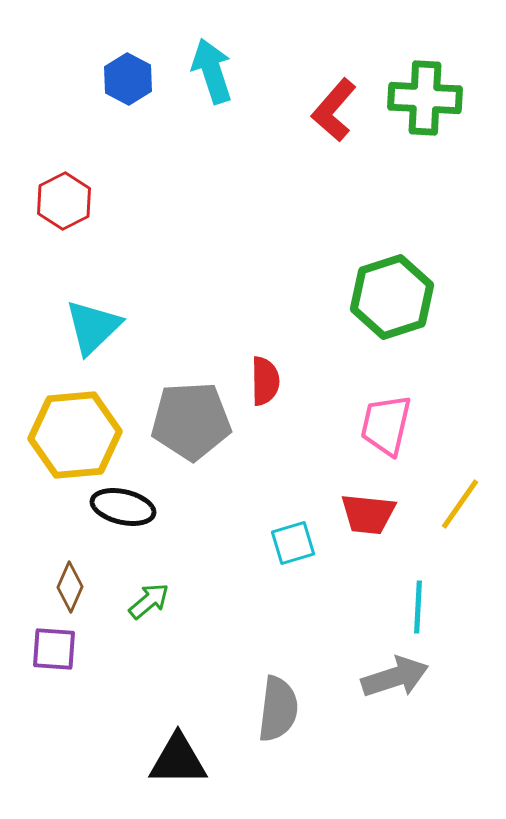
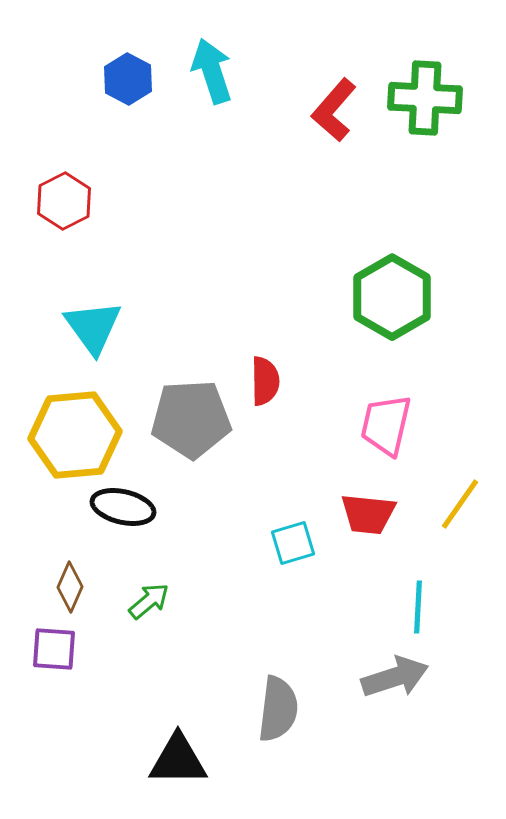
green hexagon: rotated 12 degrees counterclockwise
cyan triangle: rotated 22 degrees counterclockwise
gray pentagon: moved 2 px up
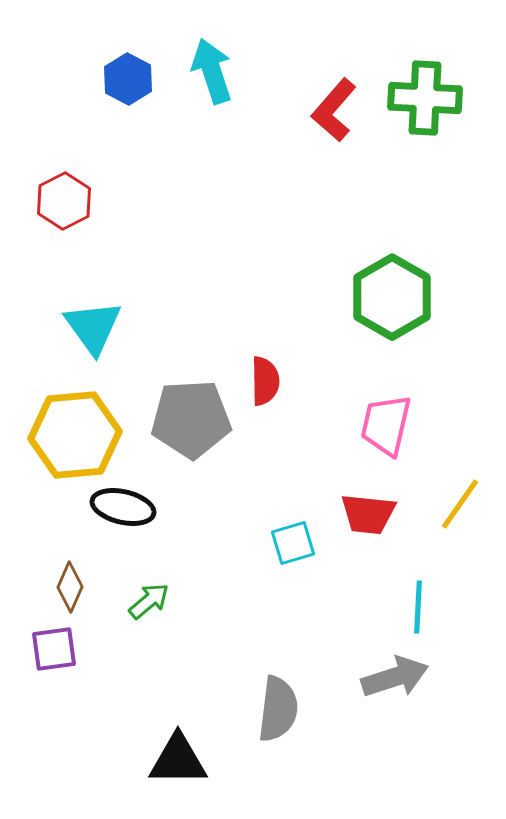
purple square: rotated 12 degrees counterclockwise
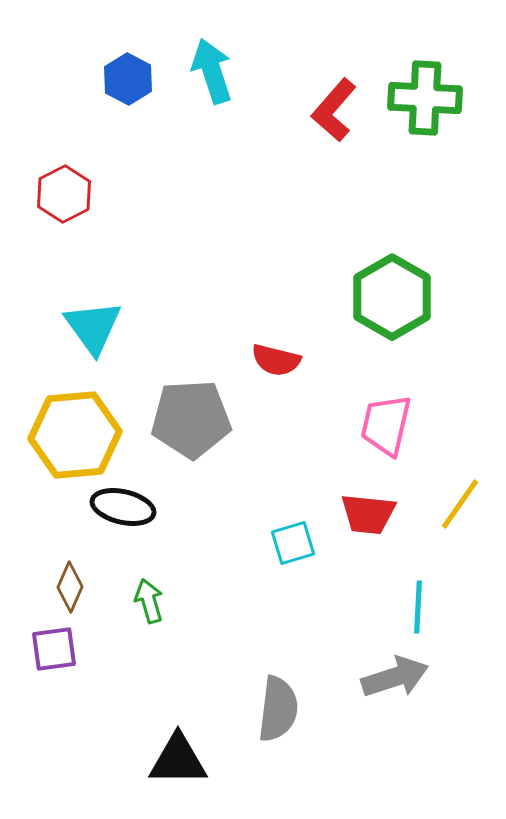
red hexagon: moved 7 px up
red semicircle: moved 11 px right, 21 px up; rotated 105 degrees clockwise
green arrow: rotated 66 degrees counterclockwise
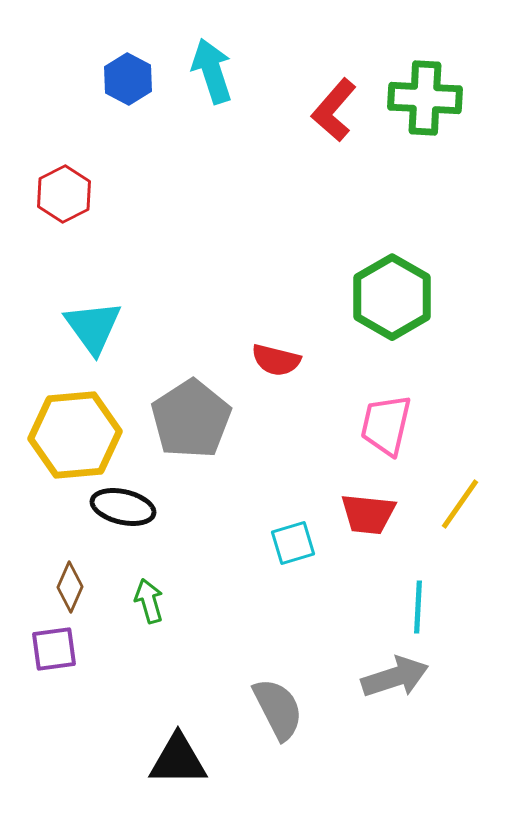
gray pentagon: rotated 30 degrees counterclockwise
gray semicircle: rotated 34 degrees counterclockwise
